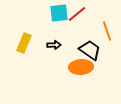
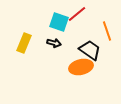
cyan square: moved 9 px down; rotated 24 degrees clockwise
black arrow: moved 2 px up; rotated 16 degrees clockwise
orange ellipse: rotated 10 degrees counterclockwise
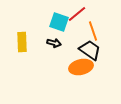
orange line: moved 14 px left
yellow rectangle: moved 2 px left, 1 px up; rotated 24 degrees counterclockwise
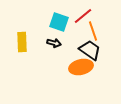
red line: moved 6 px right, 2 px down
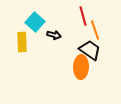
red line: rotated 66 degrees counterclockwise
cyan square: moved 24 px left; rotated 24 degrees clockwise
orange line: moved 2 px right, 1 px up
black arrow: moved 8 px up
orange ellipse: rotated 75 degrees counterclockwise
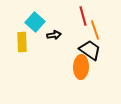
black arrow: rotated 24 degrees counterclockwise
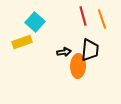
orange line: moved 7 px right, 11 px up
black arrow: moved 10 px right, 17 px down
yellow rectangle: rotated 72 degrees clockwise
black trapezoid: rotated 60 degrees clockwise
orange ellipse: moved 3 px left, 1 px up
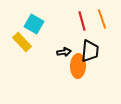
red line: moved 1 px left, 5 px down
cyan square: moved 1 px left, 2 px down; rotated 12 degrees counterclockwise
yellow rectangle: rotated 66 degrees clockwise
black trapezoid: moved 1 px down
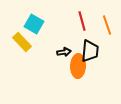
orange line: moved 5 px right, 6 px down
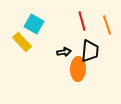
orange ellipse: moved 3 px down
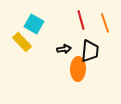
red line: moved 1 px left, 1 px up
orange line: moved 2 px left, 2 px up
black arrow: moved 3 px up
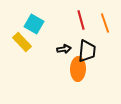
black trapezoid: moved 3 px left
